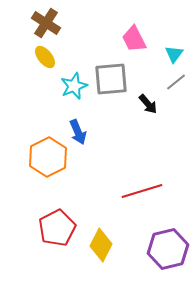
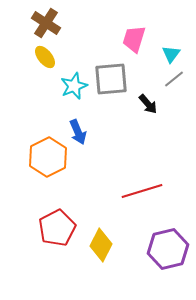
pink trapezoid: rotated 44 degrees clockwise
cyan triangle: moved 3 px left
gray line: moved 2 px left, 3 px up
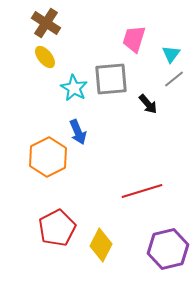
cyan star: moved 2 px down; rotated 20 degrees counterclockwise
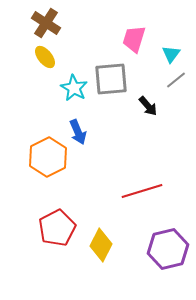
gray line: moved 2 px right, 1 px down
black arrow: moved 2 px down
